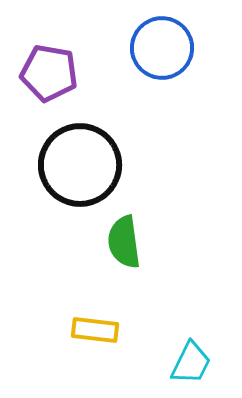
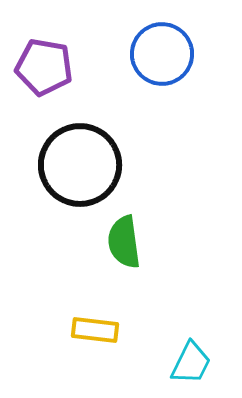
blue circle: moved 6 px down
purple pentagon: moved 5 px left, 6 px up
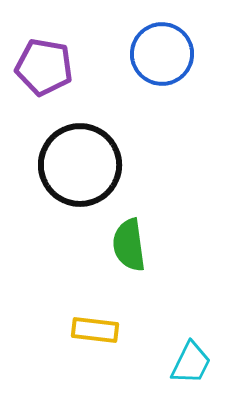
green semicircle: moved 5 px right, 3 px down
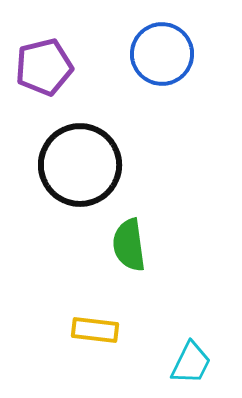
purple pentagon: rotated 24 degrees counterclockwise
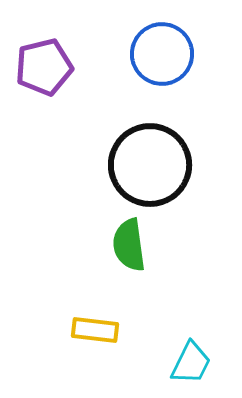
black circle: moved 70 px right
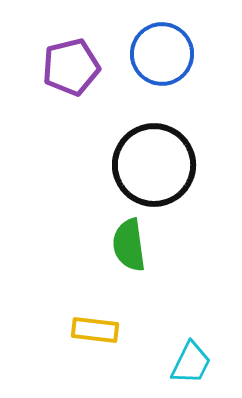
purple pentagon: moved 27 px right
black circle: moved 4 px right
